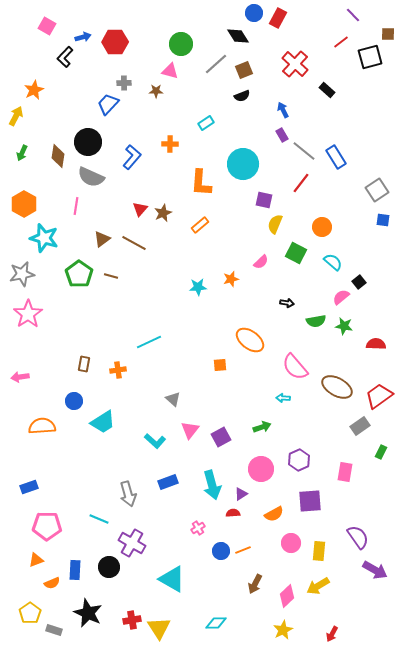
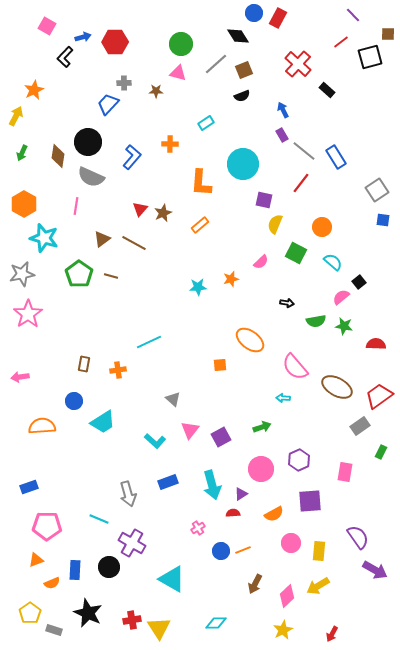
red cross at (295, 64): moved 3 px right
pink triangle at (170, 71): moved 8 px right, 2 px down
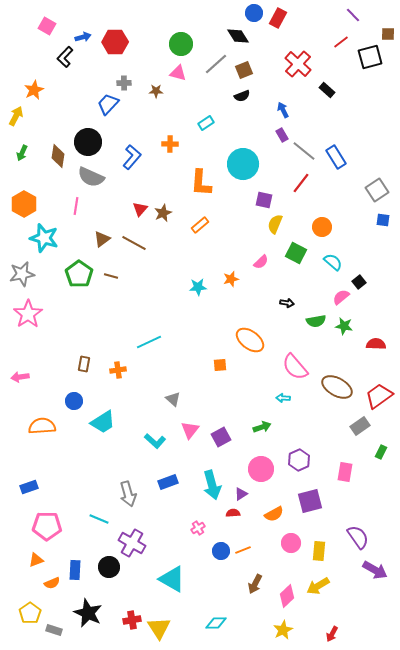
purple square at (310, 501): rotated 10 degrees counterclockwise
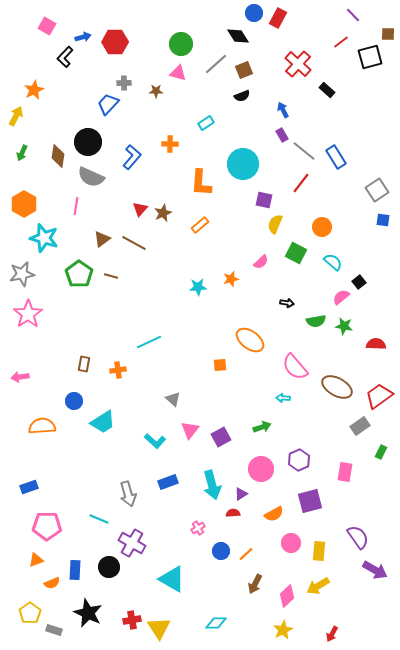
orange line at (243, 550): moved 3 px right, 4 px down; rotated 21 degrees counterclockwise
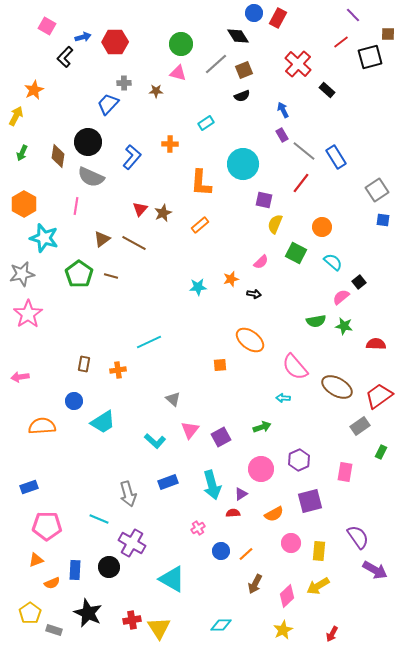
black arrow at (287, 303): moved 33 px left, 9 px up
cyan diamond at (216, 623): moved 5 px right, 2 px down
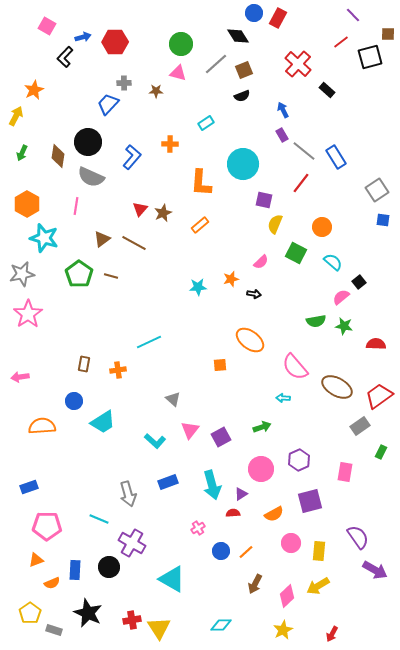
orange hexagon at (24, 204): moved 3 px right
orange line at (246, 554): moved 2 px up
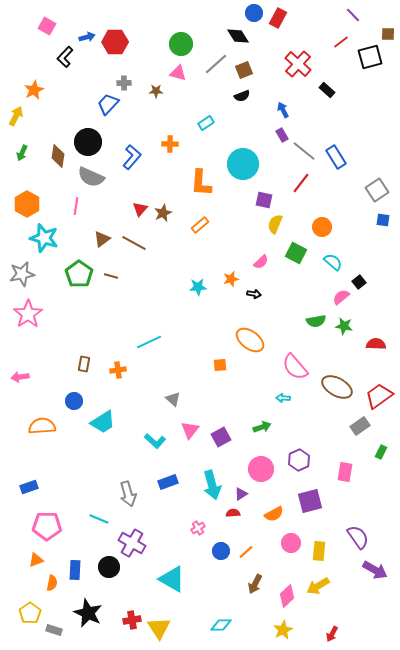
blue arrow at (83, 37): moved 4 px right
orange semicircle at (52, 583): rotated 56 degrees counterclockwise
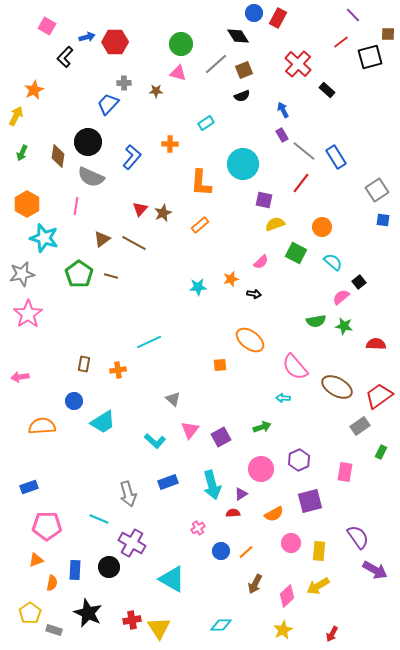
yellow semicircle at (275, 224): rotated 48 degrees clockwise
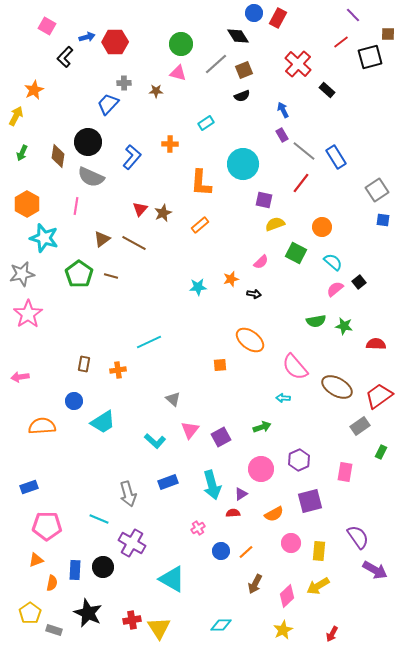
pink semicircle at (341, 297): moved 6 px left, 8 px up
black circle at (109, 567): moved 6 px left
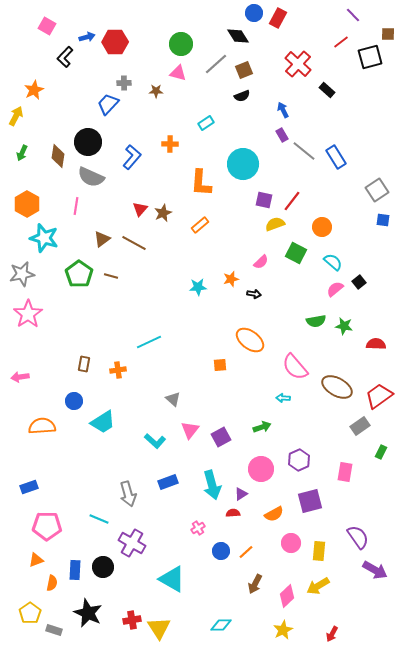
red line at (301, 183): moved 9 px left, 18 px down
